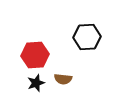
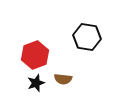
black hexagon: rotated 12 degrees clockwise
red hexagon: rotated 16 degrees counterclockwise
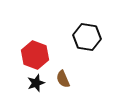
red hexagon: rotated 20 degrees counterclockwise
brown semicircle: rotated 60 degrees clockwise
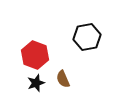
black hexagon: rotated 20 degrees counterclockwise
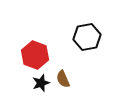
black star: moved 5 px right
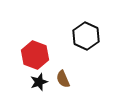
black hexagon: moved 1 px left, 1 px up; rotated 24 degrees counterclockwise
black star: moved 2 px left, 1 px up
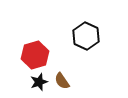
red hexagon: rotated 24 degrees clockwise
brown semicircle: moved 1 px left, 2 px down; rotated 12 degrees counterclockwise
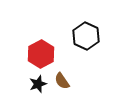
red hexagon: moved 6 px right, 1 px up; rotated 12 degrees counterclockwise
black star: moved 1 px left, 2 px down
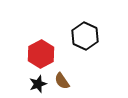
black hexagon: moved 1 px left
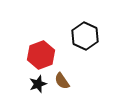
red hexagon: moved 1 px down; rotated 8 degrees clockwise
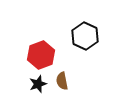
brown semicircle: rotated 24 degrees clockwise
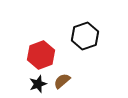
black hexagon: rotated 16 degrees clockwise
brown semicircle: rotated 60 degrees clockwise
